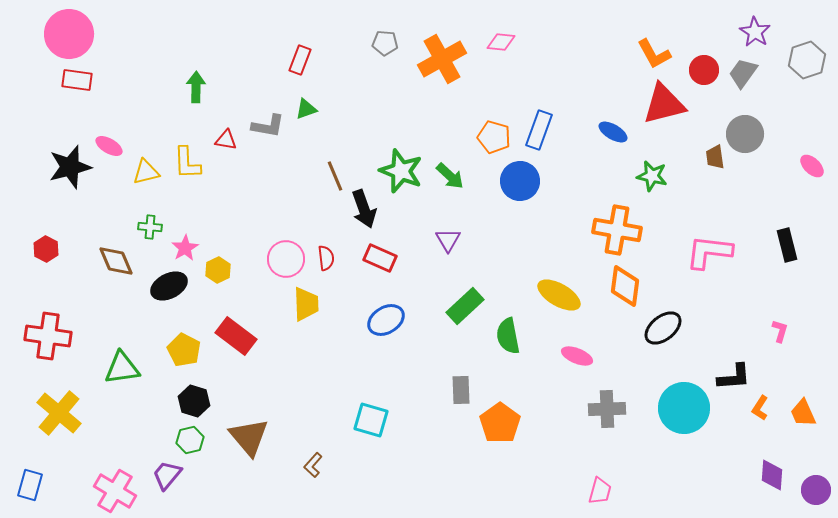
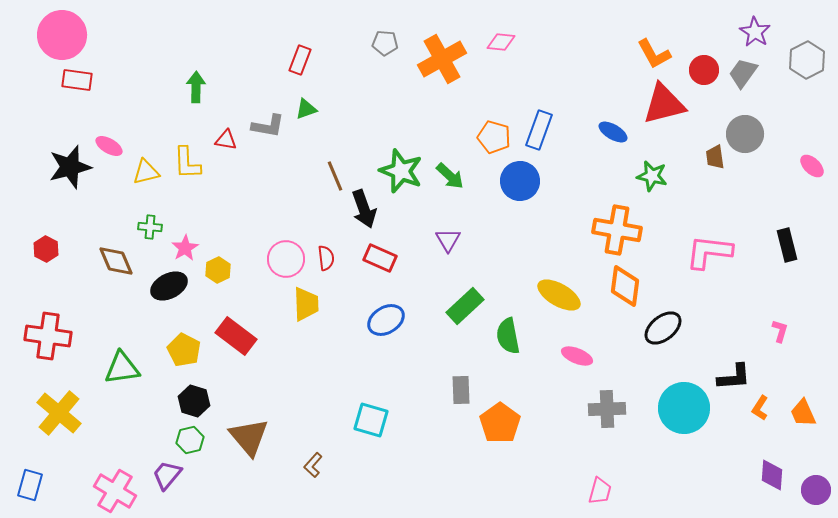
pink circle at (69, 34): moved 7 px left, 1 px down
gray hexagon at (807, 60): rotated 9 degrees counterclockwise
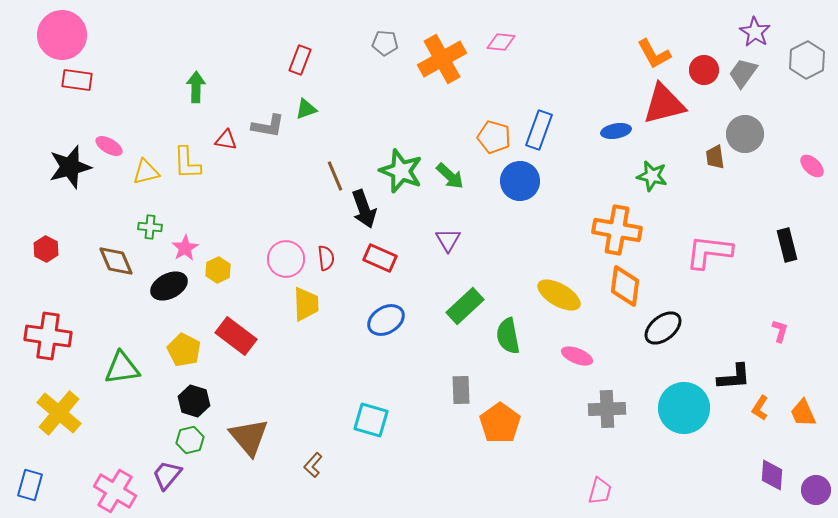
blue ellipse at (613, 132): moved 3 px right, 1 px up; rotated 40 degrees counterclockwise
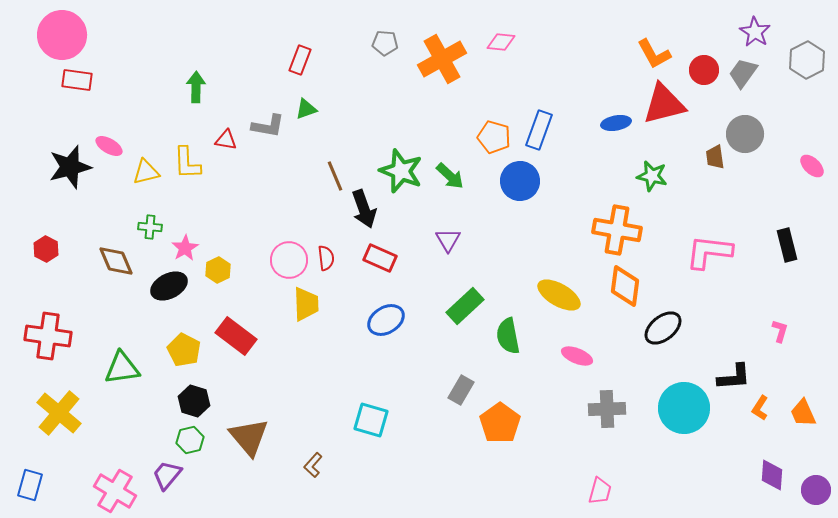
blue ellipse at (616, 131): moved 8 px up
pink circle at (286, 259): moved 3 px right, 1 px down
gray rectangle at (461, 390): rotated 32 degrees clockwise
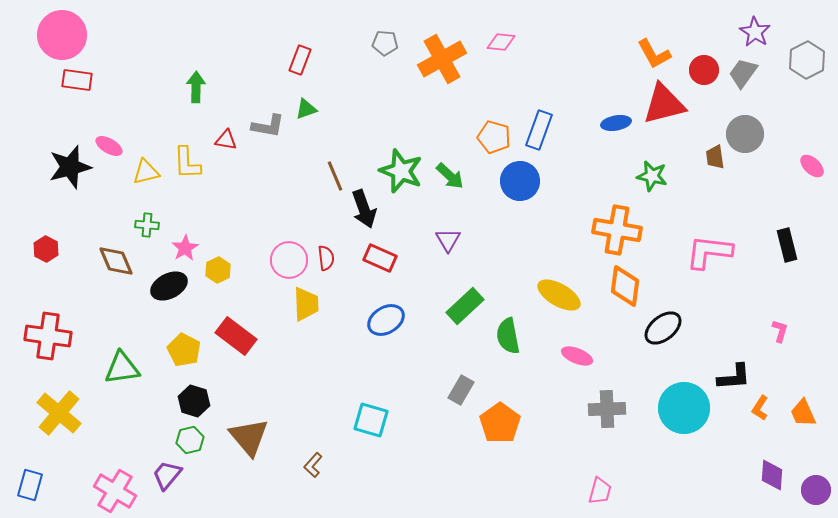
green cross at (150, 227): moved 3 px left, 2 px up
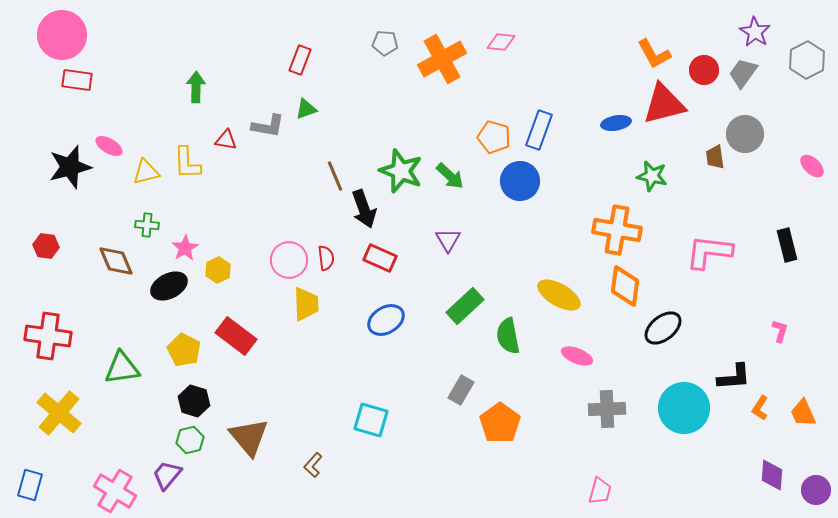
red hexagon at (46, 249): moved 3 px up; rotated 20 degrees counterclockwise
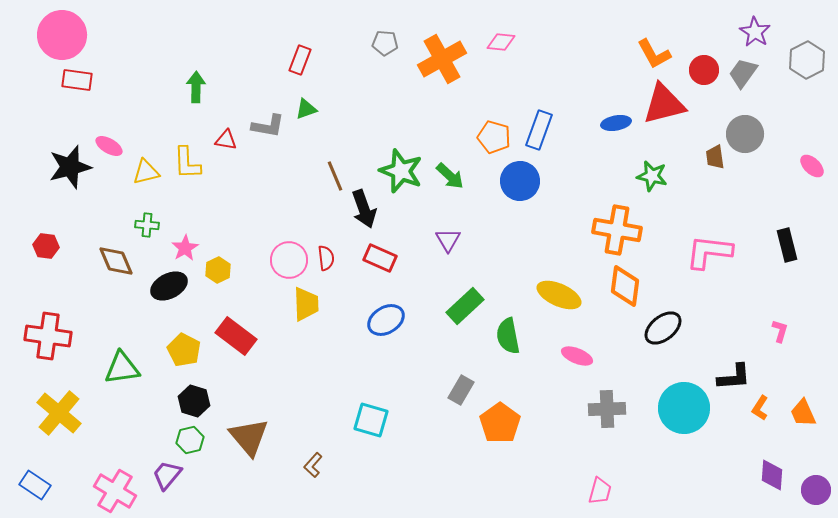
yellow ellipse at (559, 295): rotated 6 degrees counterclockwise
blue rectangle at (30, 485): moved 5 px right; rotated 72 degrees counterclockwise
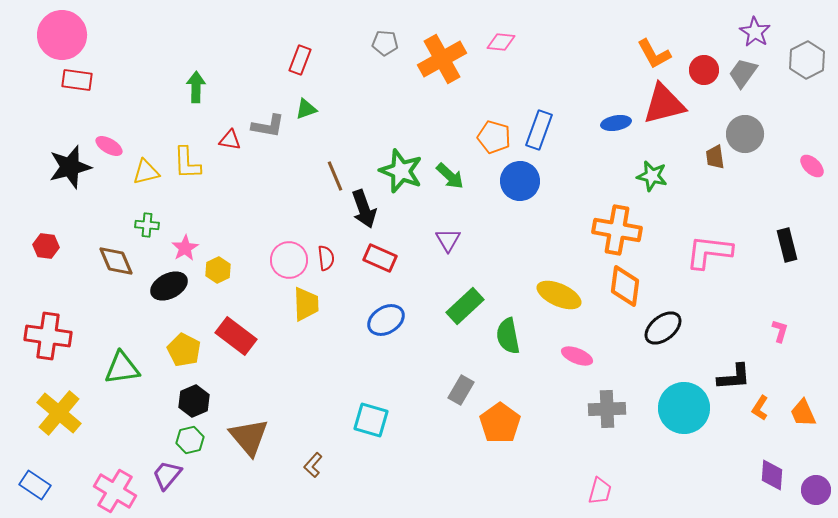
red triangle at (226, 140): moved 4 px right
black hexagon at (194, 401): rotated 20 degrees clockwise
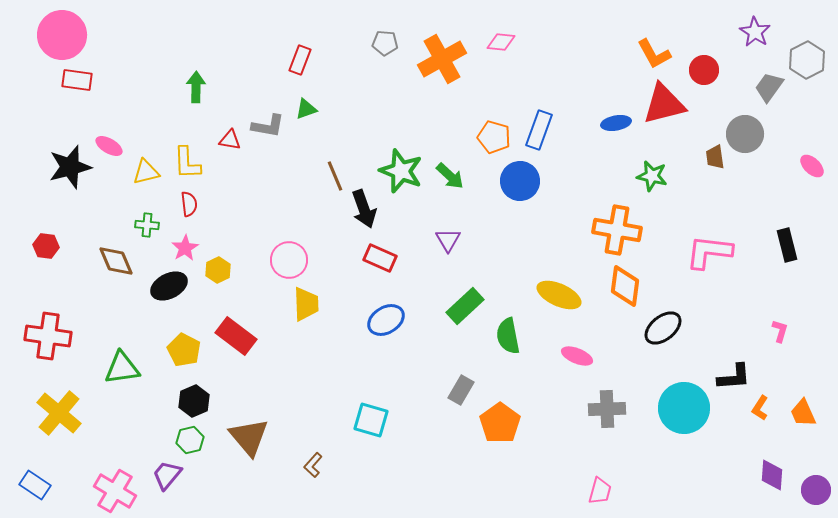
gray trapezoid at (743, 73): moved 26 px right, 14 px down
red semicircle at (326, 258): moved 137 px left, 54 px up
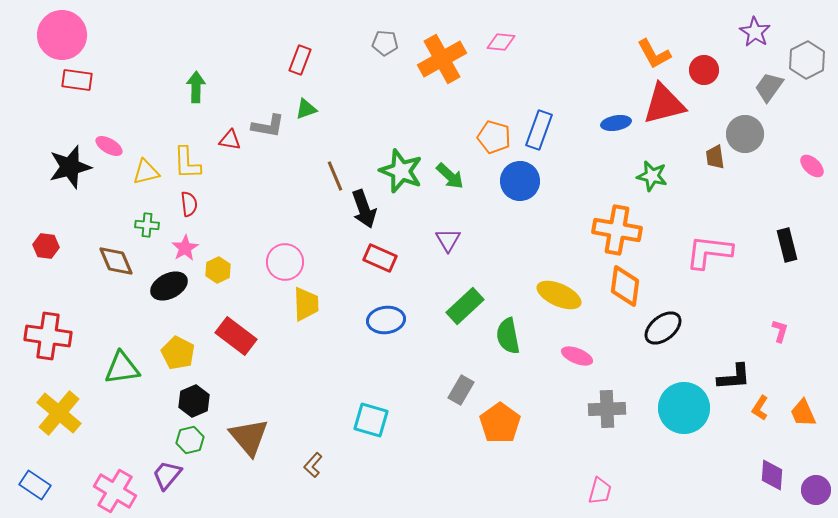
pink circle at (289, 260): moved 4 px left, 2 px down
blue ellipse at (386, 320): rotated 24 degrees clockwise
yellow pentagon at (184, 350): moved 6 px left, 3 px down
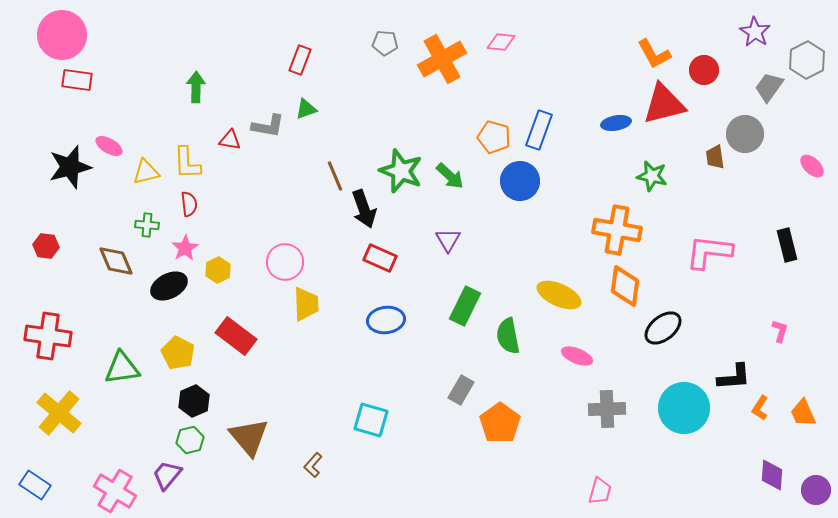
green rectangle at (465, 306): rotated 21 degrees counterclockwise
